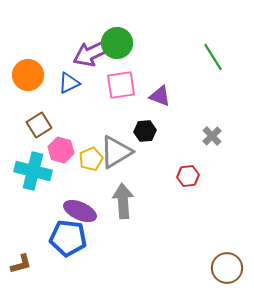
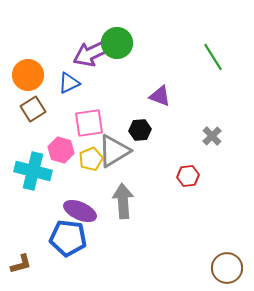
pink square: moved 32 px left, 38 px down
brown square: moved 6 px left, 16 px up
black hexagon: moved 5 px left, 1 px up
gray triangle: moved 2 px left, 1 px up
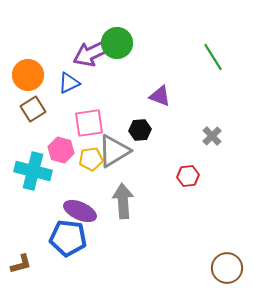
yellow pentagon: rotated 15 degrees clockwise
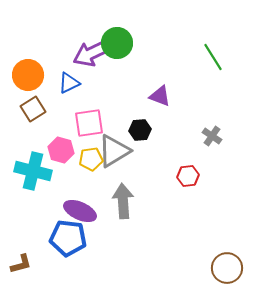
gray cross: rotated 12 degrees counterclockwise
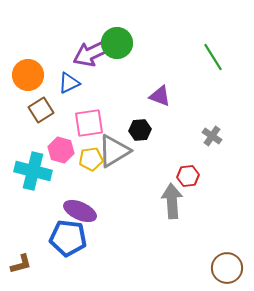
brown square: moved 8 px right, 1 px down
gray arrow: moved 49 px right
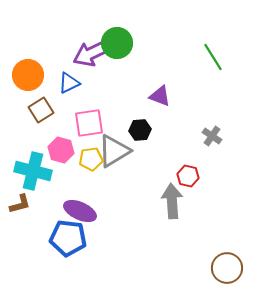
red hexagon: rotated 20 degrees clockwise
brown L-shape: moved 1 px left, 60 px up
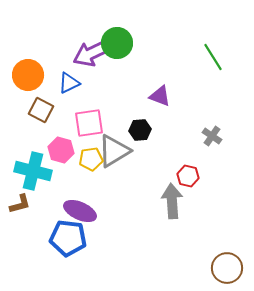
brown square: rotated 30 degrees counterclockwise
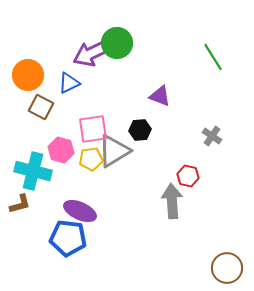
brown square: moved 3 px up
pink square: moved 4 px right, 6 px down
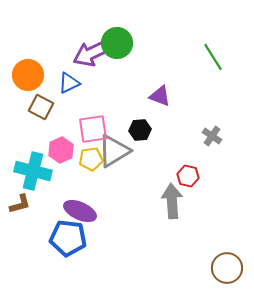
pink hexagon: rotated 20 degrees clockwise
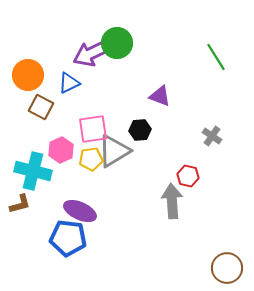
green line: moved 3 px right
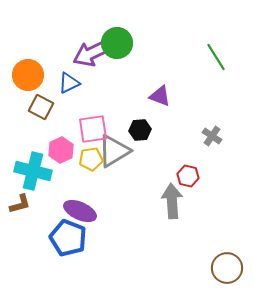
blue pentagon: rotated 15 degrees clockwise
